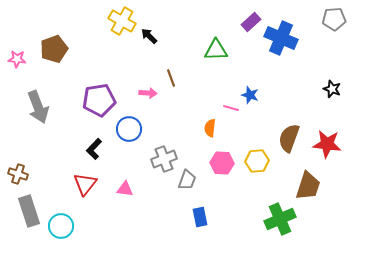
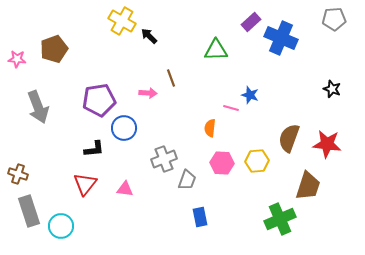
blue circle: moved 5 px left, 1 px up
black L-shape: rotated 140 degrees counterclockwise
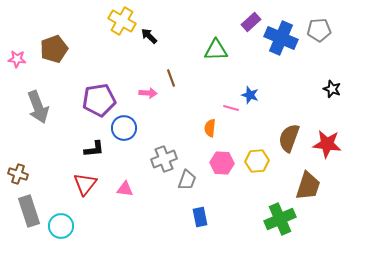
gray pentagon: moved 15 px left, 11 px down
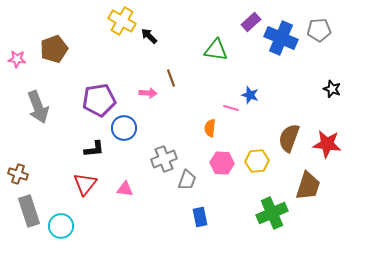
green triangle: rotated 10 degrees clockwise
green cross: moved 8 px left, 6 px up
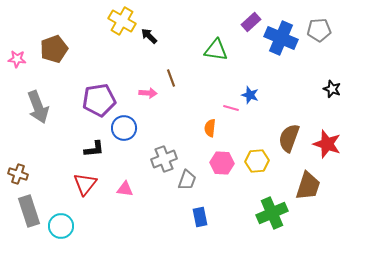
red star: rotated 12 degrees clockwise
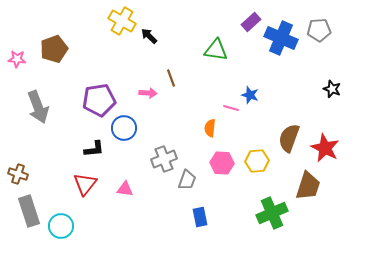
red star: moved 2 px left, 4 px down; rotated 8 degrees clockwise
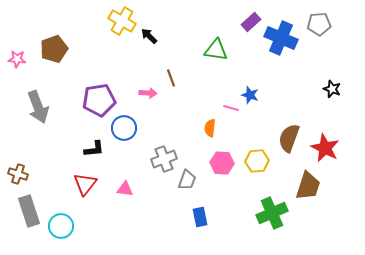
gray pentagon: moved 6 px up
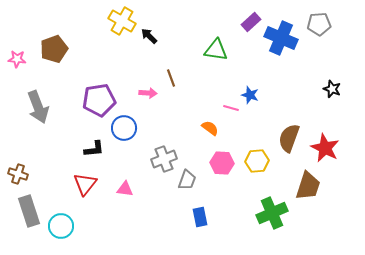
orange semicircle: rotated 120 degrees clockwise
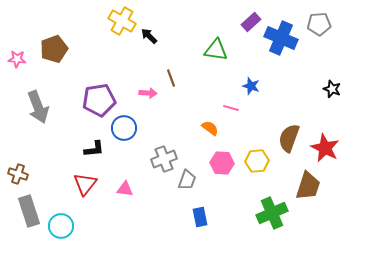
blue star: moved 1 px right, 9 px up
